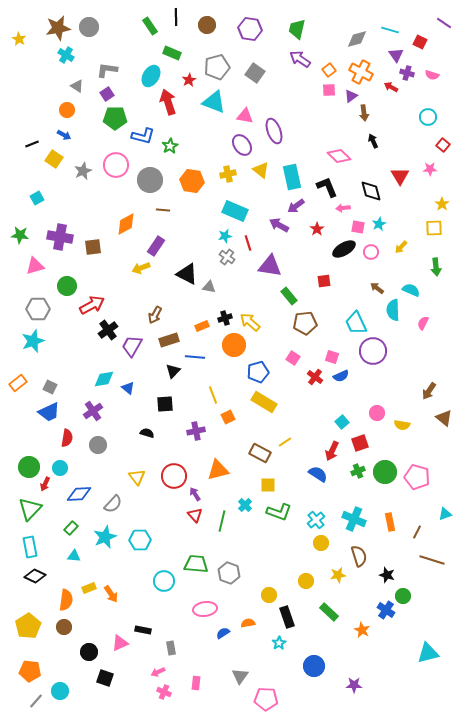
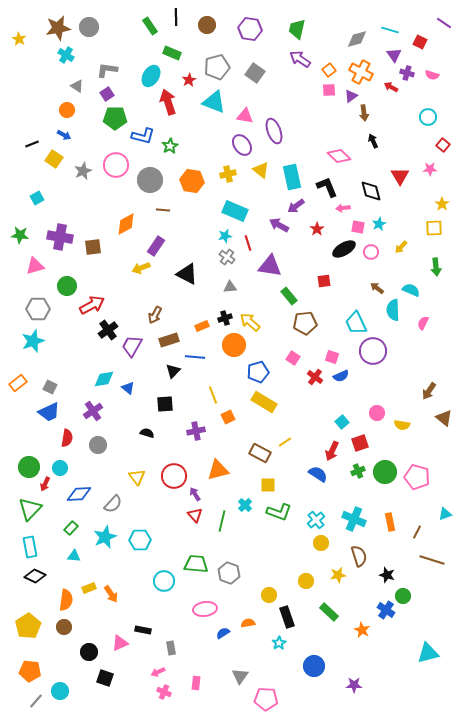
purple triangle at (396, 55): moved 2 px left
gray triangle at (209, 287): moved 21 px right; rotated 16 degrees counterclockwise
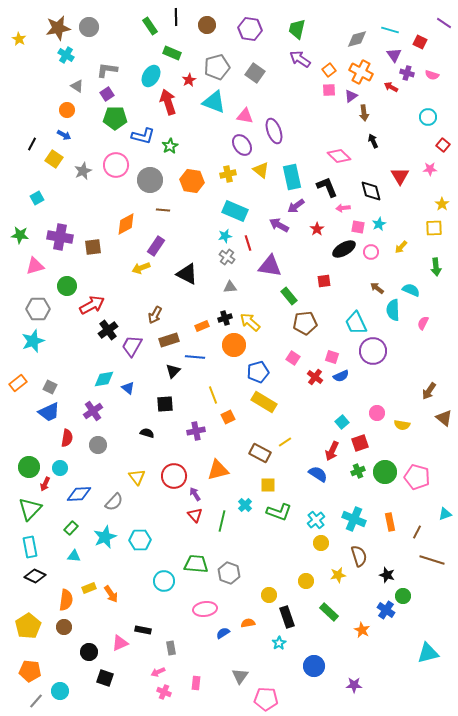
black line at (32, 144): rotated 40 degrees counterclockwise
gray semicircle at (113, 504): moved 1 px right, 2 px up
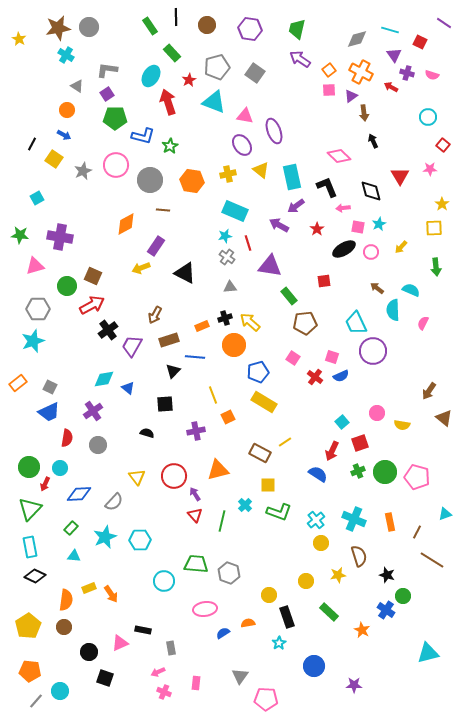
green rectangle at (172, 53): rotated 24 degrees clockwise
brown square at (93, 247): moved 29 px down; rotated 30 degrees clockwise
black triangle at (187, 274): moved 2 px left, 1 px up
brown line at (432, 560): rotated 15 degrees clockwise
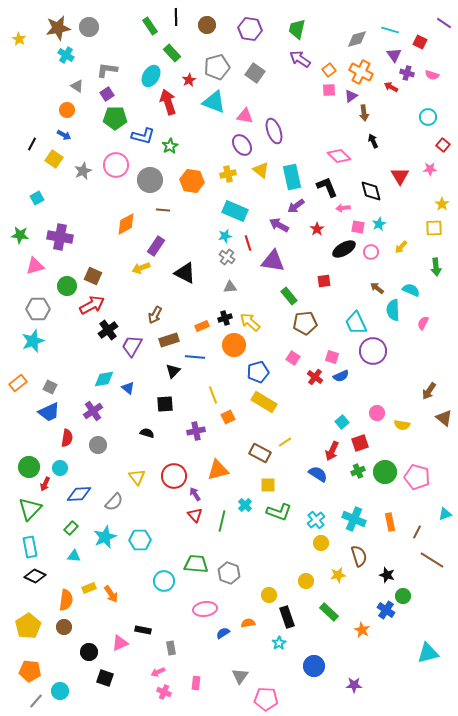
purple triangle at (270, 266): moved 3 px right, 5 px up
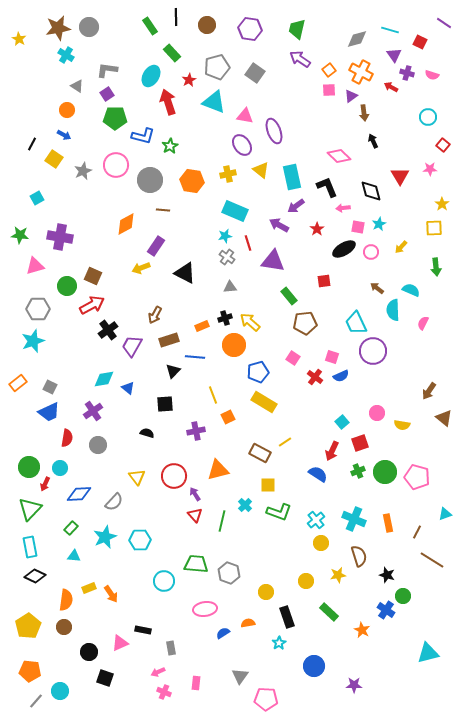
orange rectangle at (390, 522): moved 2 px left, 1 px down
yellow circle at (269, 595): moved 3 px left, 3 px up
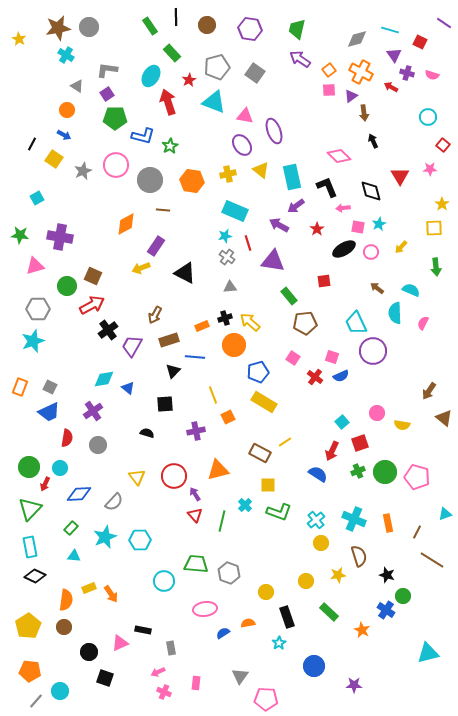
cyan semicircle at (393, 310): moved 2 px right, 3 px down
orange rectangle at (18, 383): moved 2 px right, 4 px down; rotated 30 degrees counterclockwise
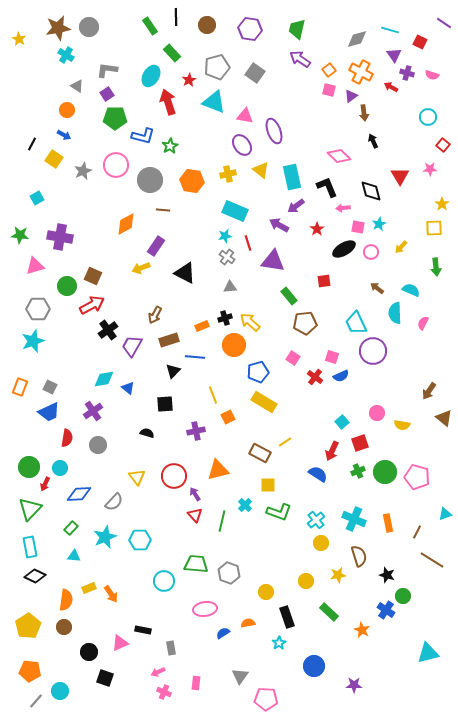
pink square at (329, 90): rotated 16 degrees clockwise
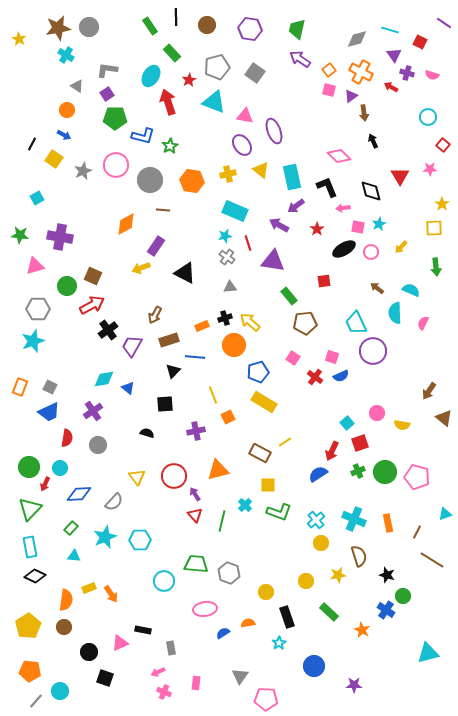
cyan square at (342, 422): moved 5 px right, 1 px down
blue semicircle at (318, 474): rotated 66 degrees counterclockwise
